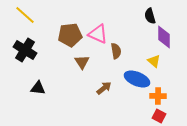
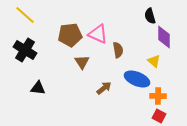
brown semicircle: moved 2 px right, 1 px up
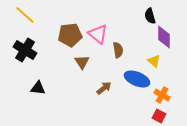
pink triangle: rotated 15 degrees clockwise
orange cross: moved 4 px right, 1 px up; rotated 28 degrees clockwise
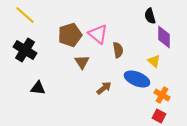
brown pentagon: rotated 10 degrees counterclockwise
